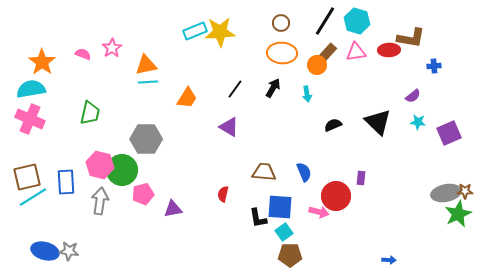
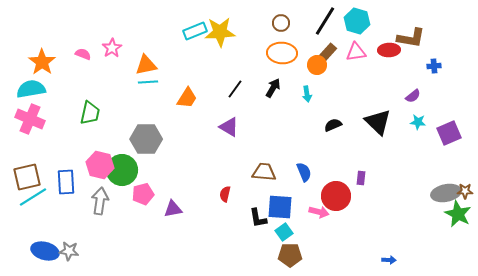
red semicircle at (223, 194): moved 2 px right
green star at (458, 214): rotated 20 degrees counterclockwise
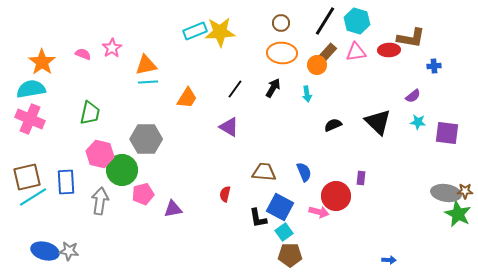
purple square at (449, 133): moved 2 px left; rotated 30 degrees clockwise
pink hexagon at (100, 165): moved 11 px up
gray ellipse at (446, 193): rotated 20 degrees clockwise
blue square at (280, 207): rotated 24 degrees clockwise
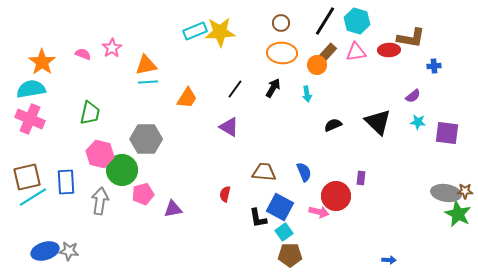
blue ellipse at (45, 251): rotated 32 degrees counterclockwise
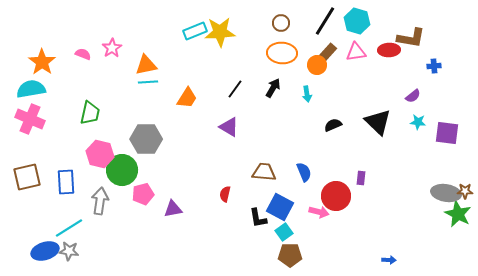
cyan line at (33, 197): moved 36 px right, 31 px down
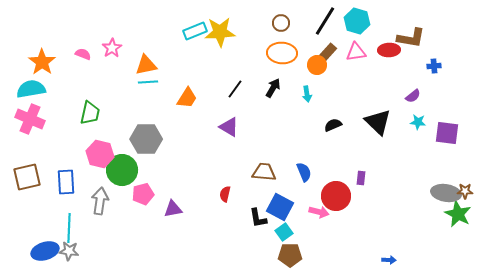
cyan line at (69, 228): rotated 56 degrees counterclockwise
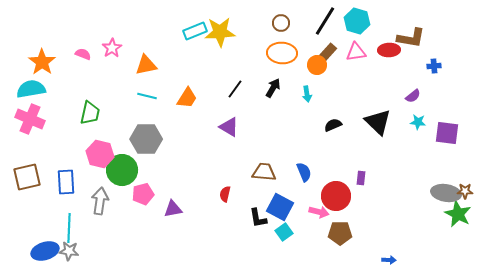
cyan line at (148, 82): moved 1 px left, 14 px down; rotated 18 degrees clockwise
brown pentagon at (290, 255): moved 50 px right, 22 px up
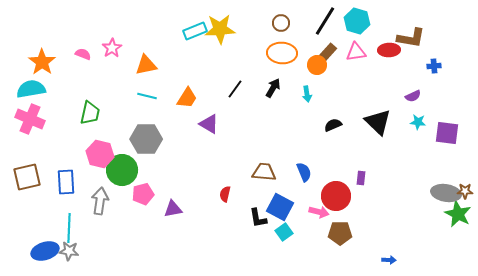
yellow star at (220, 32): moved 3 px up
purple semicircle at (413, 96): rotated 14 degrees clockwise
purple triangle at (229, 127): moved 20 px left, 3 px up
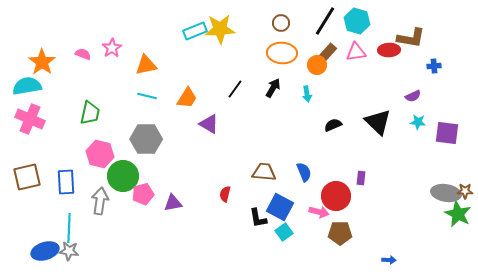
cyan semicircle at (31, 89): moved 4 px left, 3 px up
green circle at (122, 170): moved 1 px right, 6 px down
purple triangle at (173, 209): moved 6 px up
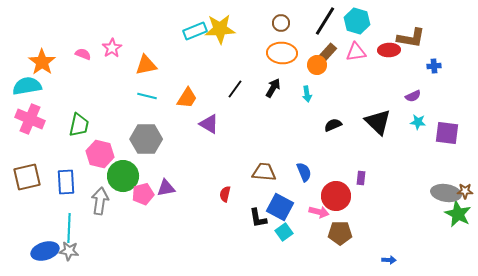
green trapezoid at (90, 113): moved 11 px left, 12 px down
purple triangle at (173, 203): moved 7 px left, 15 px up
